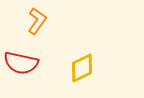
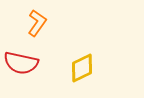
orange L-shape: moved 2 px down
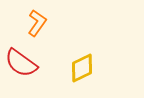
red semicircle: rotated 24 degrees clockwise
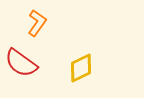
yellow diamond: moved 1 px left
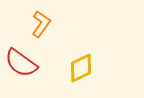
orange L-shape: moved 4 px right, 1 px down
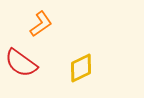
orange L-shape: rotated 20 degrees clockwise
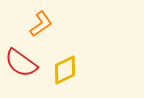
yellow diamond: moved 16 px left, 2 px down
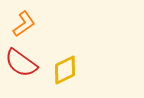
orange L-shape: moved 17 px left
